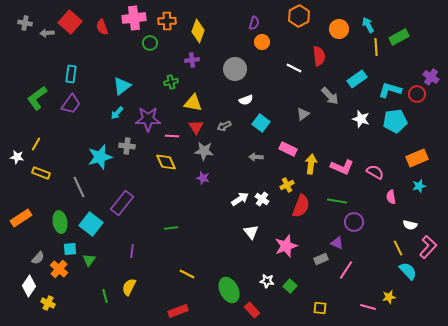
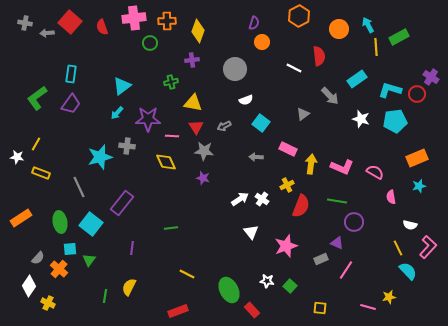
purple line at (132, 251): moved 3 px up
green line at (105, 296): rotated 24 degrees clockwise
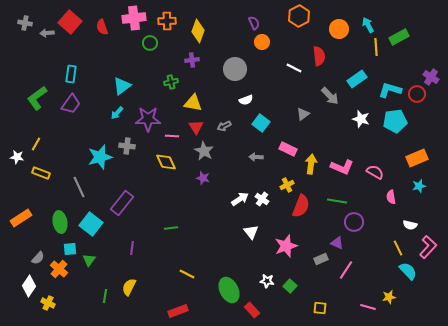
purple semicircle at (254, 23): rotated 40 degrees counterclockwise
gray star at (204, 151): rotated 24 degrees clockwise
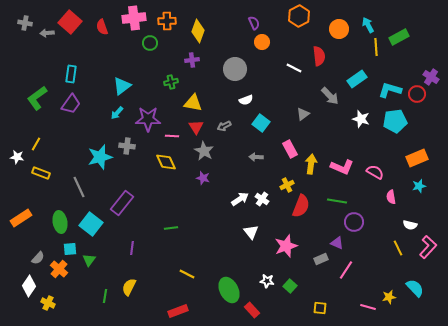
pink rectangle at (288, 149): moved 2 px right; rotated 36 degrees clockwise
cyan semicircle at (408, 271): moved 7 px right, 17 px down
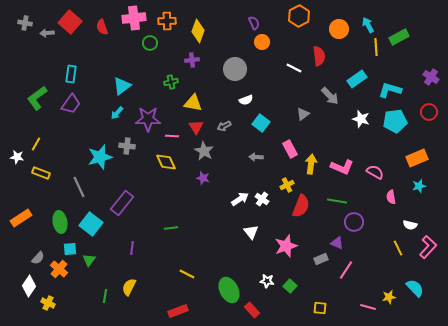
red circle at (417, 94): moved 12 px right, 18 px down
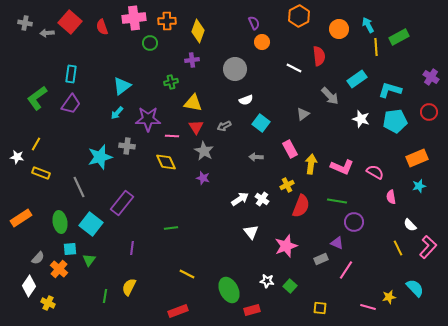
white semicircle at (410, 225): rotated 32 degrees clockwise
red rectangle at (252, 310): rotated 63 degrees counterclockwise
